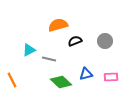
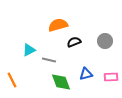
black semicircle: moved 1 px left, 1 px down
gray line: moved 1 px down
green diamond: rotated 25 degrees clockwise
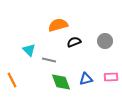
cyan triangle: rotated 48 degrees counterclockwise
blue triangle: moved 5 px down
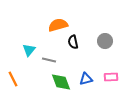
black semicircle: moved 1 px left; rotated 80 degrees counterclockwise
cyan triangle: rotated 24 degrees clockwise
orange line: moved 1 px right, 1 px up
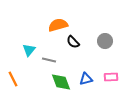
black semicircle: rotated 32 degrees counterclockwise
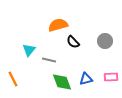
green diamond: moved 1 px right
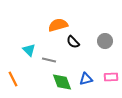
cyan triangle: rotated 24 degrees counterclockwise
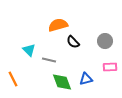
pink rectangle: moved 1 px left, 10 px up
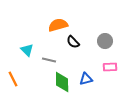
cyan triangle: moved 2 px left
green diamond: rotated 20 degrees clockwise
